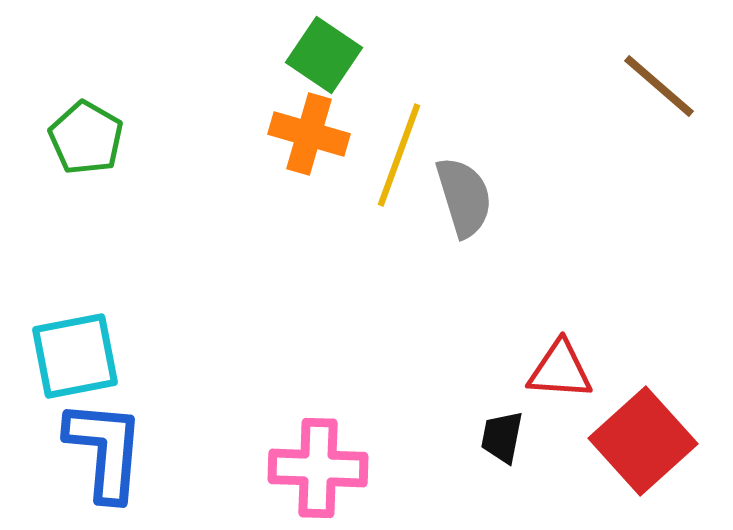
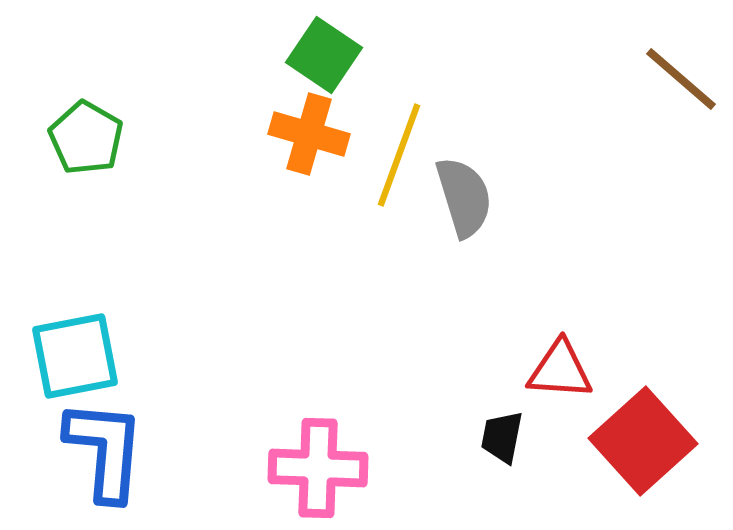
brown line: moved 22 px right, 7 px up
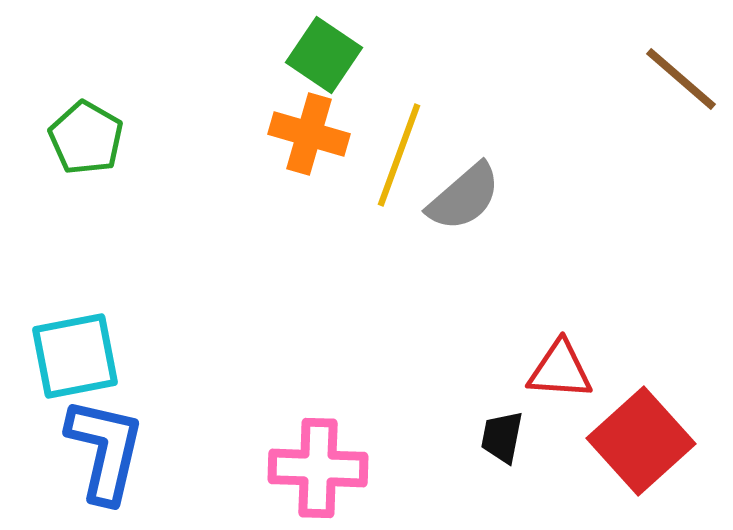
gray semicircle: rotated 66 degrees clockwise
red square: moved 2 px left
blue L-shape: rotated 8 degrees clockwise
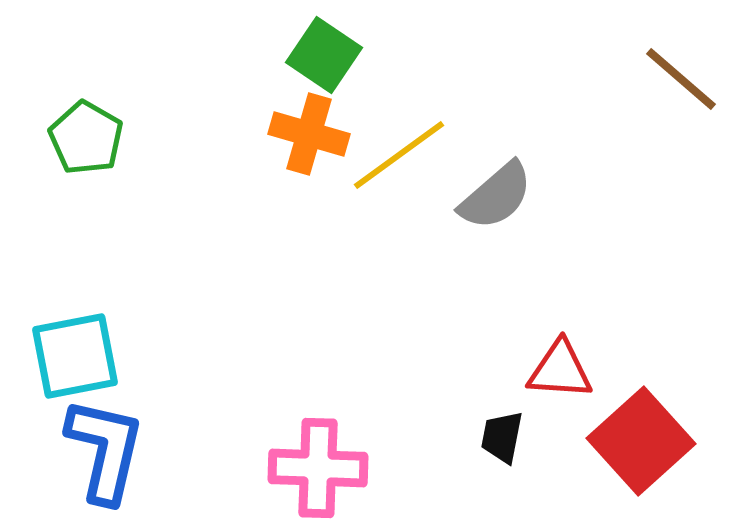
yellow line: rotated 34 degrees clockwise
gray semicircle: moved 32 px right, 1 px up
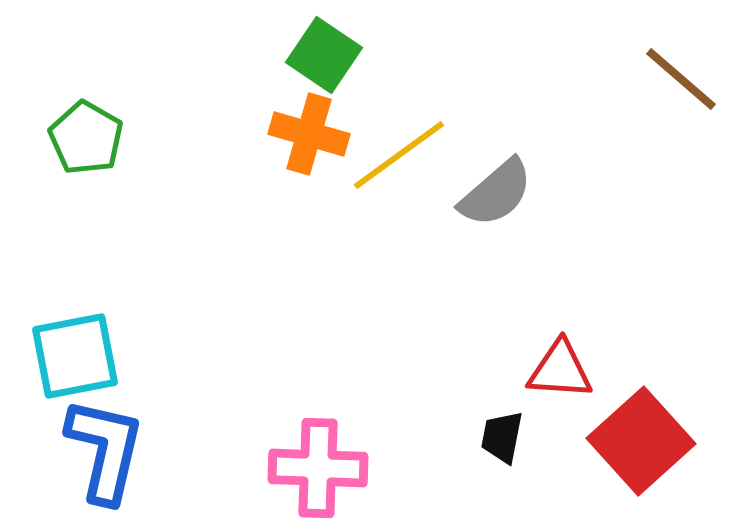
gray semicircle: moved 3 px up
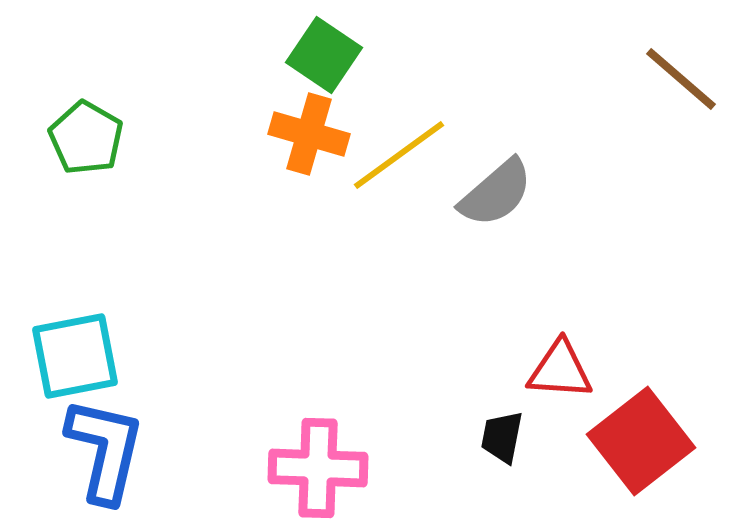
red square: rotated 4 degrees clockwise
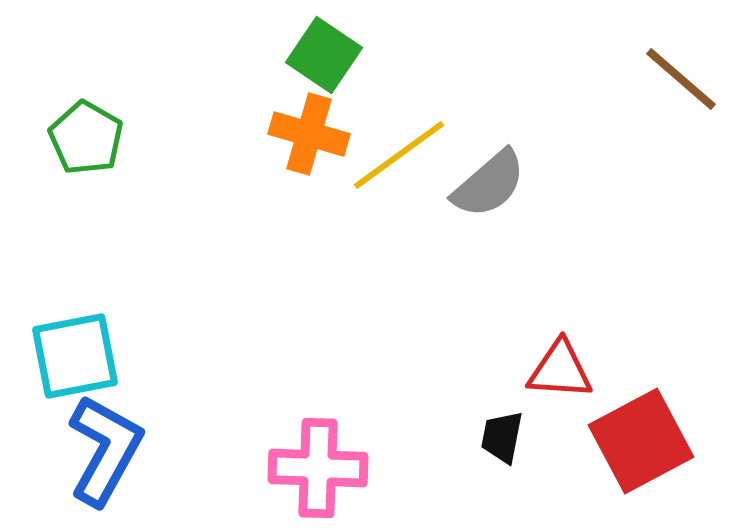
gray semicircle: moved 7 px left, 9 px up
red square: rotated 10 degrees clockwise
blue L-shape: rotated 16 degrees clockwise
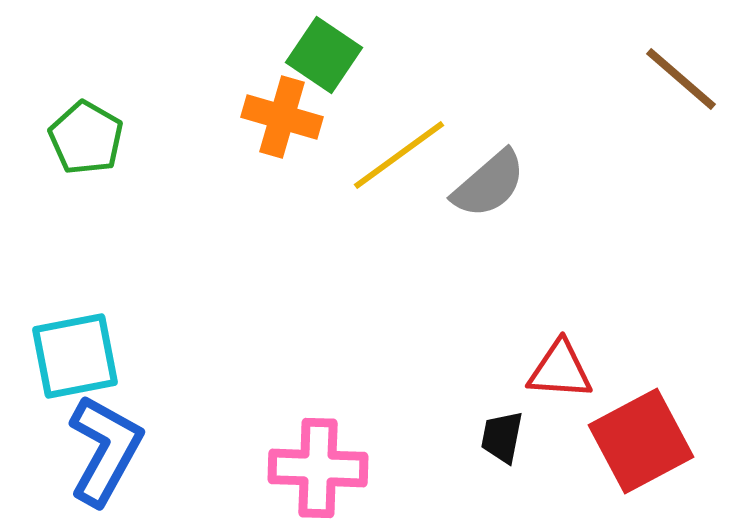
orange cross: moved 27 px left, 17 px up
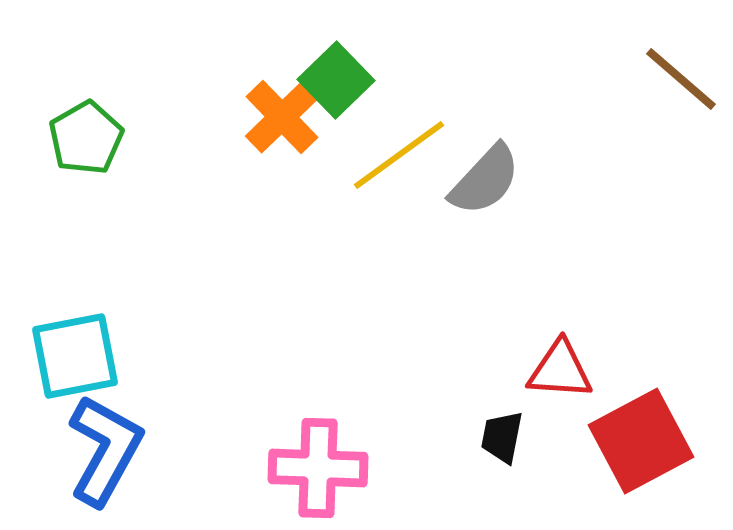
green square: moved 12 px right, 25 px down; rotated 12 degrees clockwise
orange cross: rotated 30 degrees clockwise
green pentagon: rotated 12 degrees clockwise
gray semicircle: moved 4 px left, 4 px up; rotated 6 degrees counterclockwise
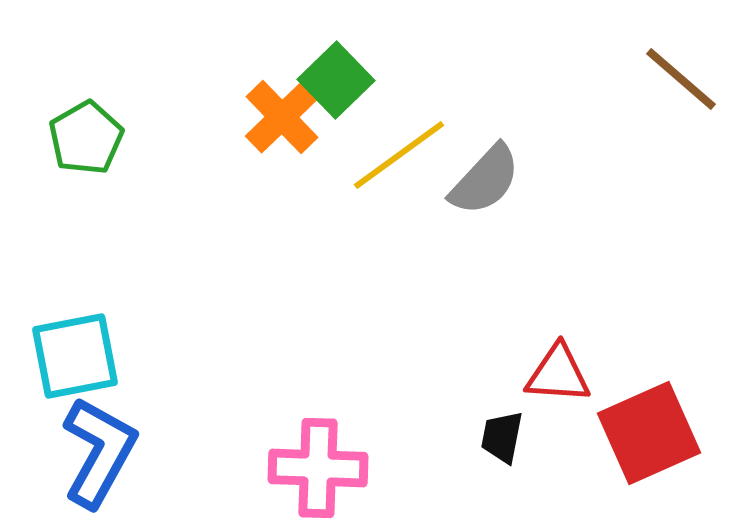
red triangle: moved 2 px left, 4 px down
red square: moved 8 px right, 8 px up; rotated 4 degrees clockwise
blue L-shape: moved 6 px left, 2 px down
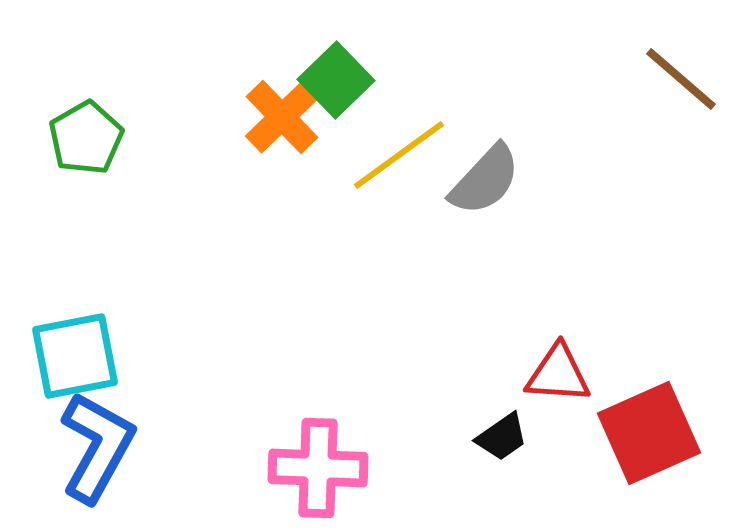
black trapezoid: rotated 136 degrees counterclockwise
blue L-shape: moved 2 px left, 5 px up
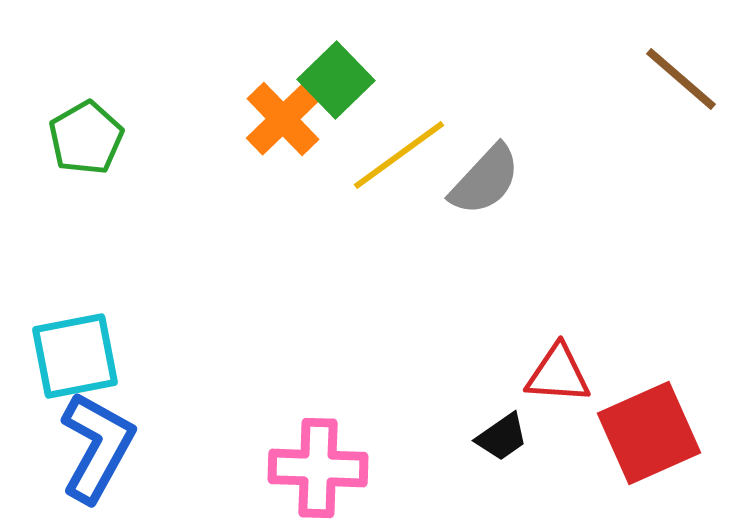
orange cross: moved 1 px right, 2 px down
